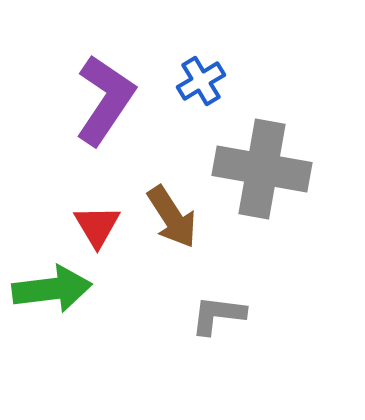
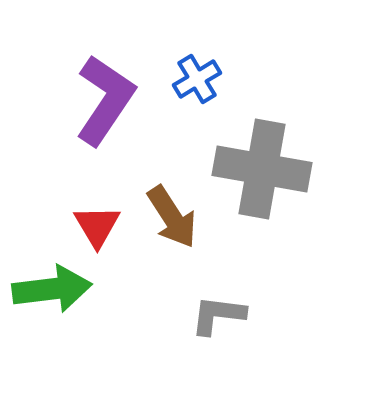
blue cross: moved 4 px left, 2 px up
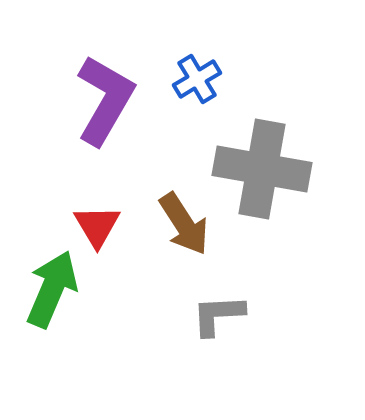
purple L-shape: rotated 4 degrees counterclockwise
brown arrow: moved 12 px right, 7 px down
green arrow: rotated 60 degrees counterclockwise
gray L-shape: rotated 10 degrees counterclockwise
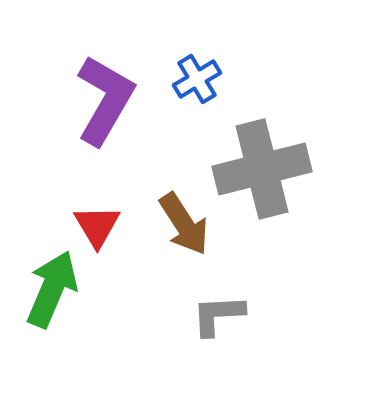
gray cross: rotated 24 degrees counterclockwise
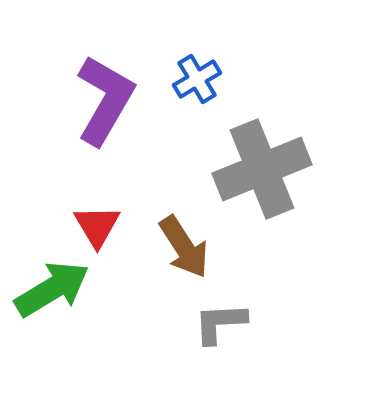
gray cross: rotated 8 degrees counterclockwise
brown arrow: moved 23 px down
green arrow: rotated 36 degrees clockwise
gray L-shape: moved 2 px right, 8 px down
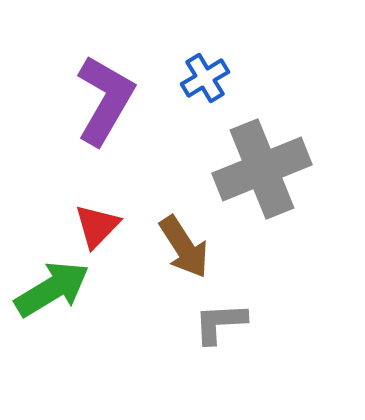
blue cross: moved 8 px right, 1 px up
red triangle: rotated 15 degrees clockwise
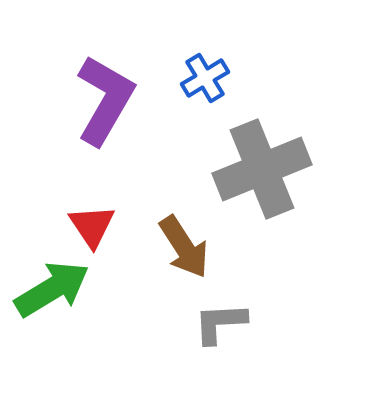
red triangle: moved 5 px left; rotated 18 degrees counterclockwise
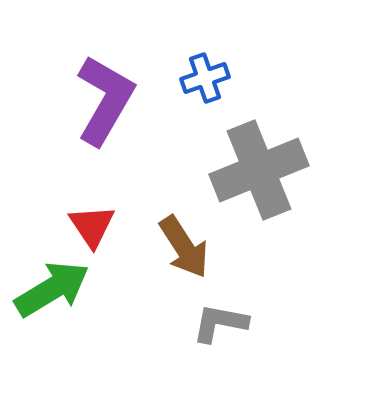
blue cross: rotated 12 degrees clockwise
gray cross: moved 3 px left, 1 px down
gray L-shape: rotated 14 degrees clockwise
